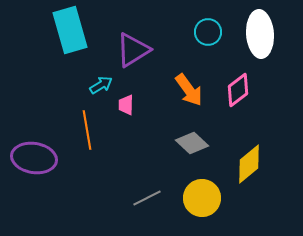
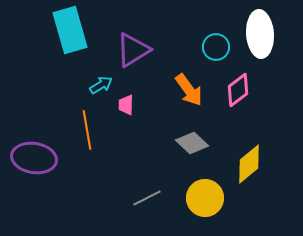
cyan circle: moved 8 px right, 15 px down
yellow circle: moved 3 px right
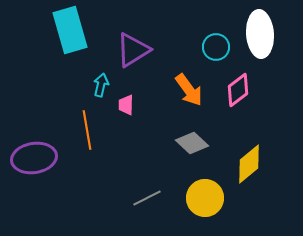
cyan arrow: rotated 45 degrees counterclockwise
purple ellipse: rotated 18 degrees counterclockwise
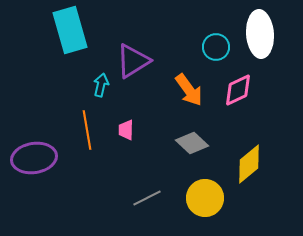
purple triangle: moved 11 px down
pink diamond: rotated 12 degrees clockwise
pink trapezoid: moved 25 px down
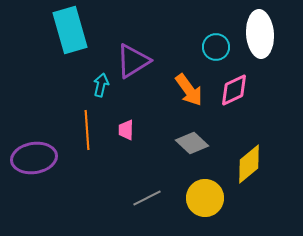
pink diamond: moved 4 px left
orange line: rotated 6 degrees clockwise
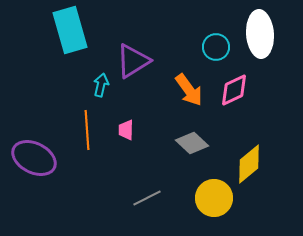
purple ellipse: rotated 36 degrees clockwise
yellow circle: moved 9 px right
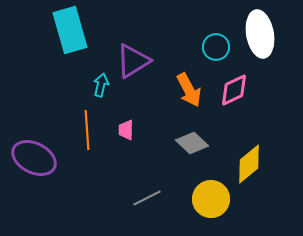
white ellipse: rotated 6 degrees counterclockwise
orange arrow: rotated 8 degrees clockwise
yellow circle: moved 3 px left, 1 px down
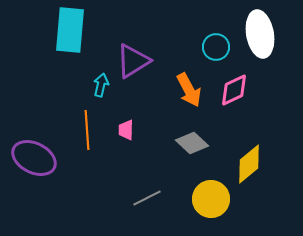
cyan rectangle: rotated 21 degrees clockwise
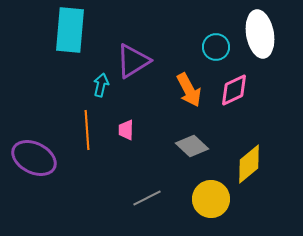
gray diamond: moved 3 px down
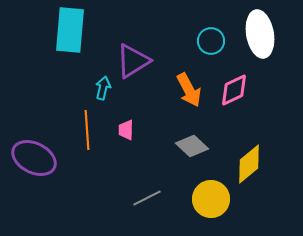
cyan circle: moved 5 px left, 6 px up
cyan arrow: moved 2 px right, 3 px down
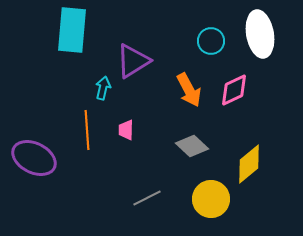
cyan rectangle: moved 2 px right
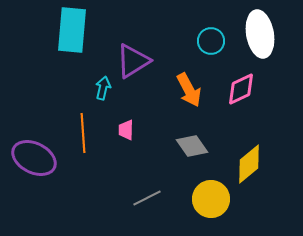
pink diamond: moved 7 px right, 1 px up
orange line: moved 4 px left, 3 px down
gray diamond: rotated 12 degrees clockwise
